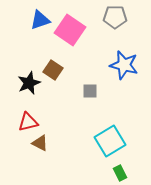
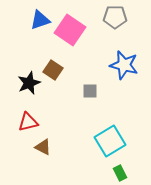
brown triangle: moved 3 px right, 4 px down
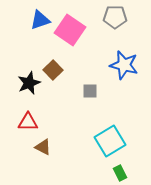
brown square: rotated 12 degrees clockwise
red triangle: rotated 15 degrees clockwise
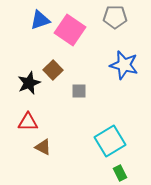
gray square: moved 11 px left
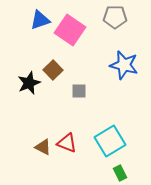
red triangle: moved 39 px right, 21 px down; rotated 20 degrees clockwise
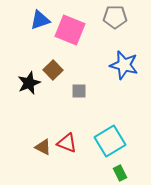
pink square: rotated 12 degrees counterclockwise
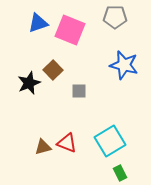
blue triangle: moved 2 px left, 3 px down
brown triangle: rotated 42 degrees counterclockwise
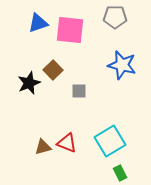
pink square: rotated 16 degrees counterclockwise
blue star: moved 2 px left
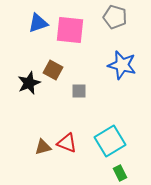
gray pentagon: rotated 15 degrees clockwise
brown square: rotated 18 degrees counterclockwise
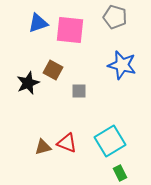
black star: moved 1 px left
